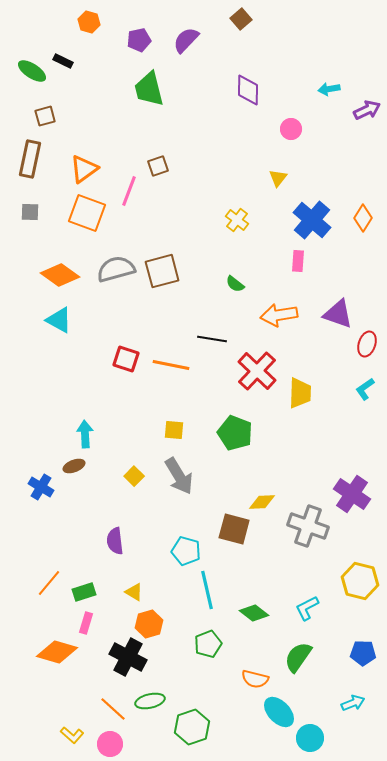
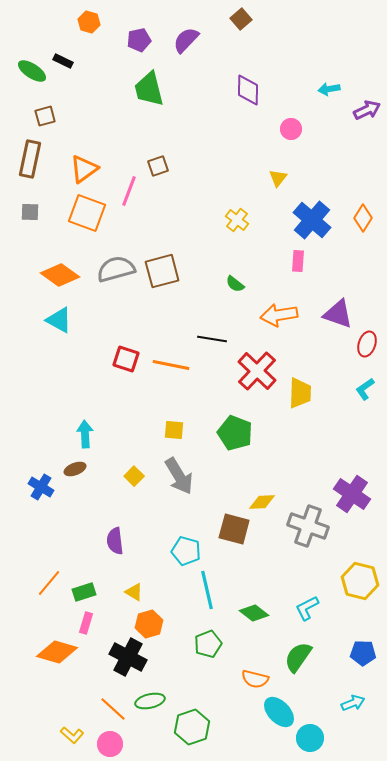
brown ellipse at (74, 466): moved 1 px right, 3 px down
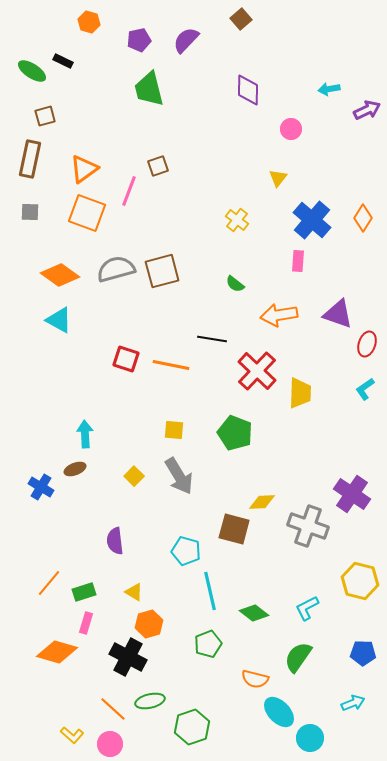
cyan line at (207, 590): moved 3 px right, 1 px down
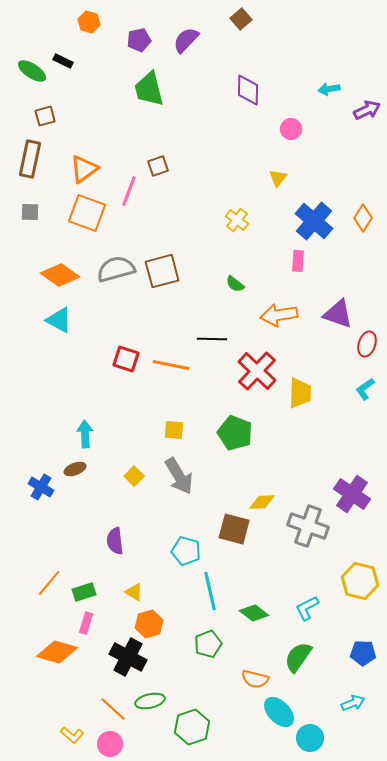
blue cross at (312, 220): moved 2 px right, 1 px down
black line at (212, 339): rotated 8 degrees counterclockwise
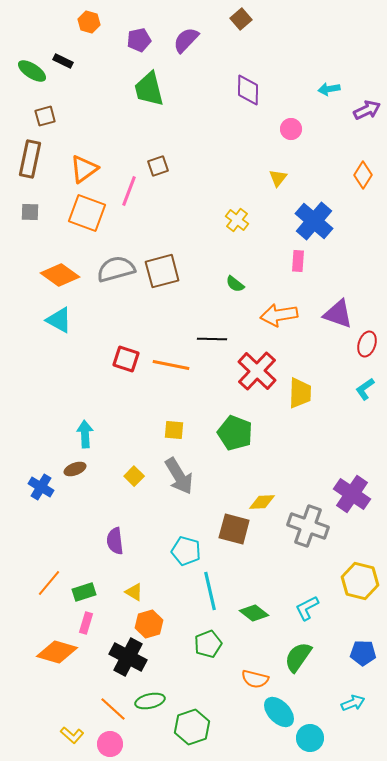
orange diamond at (363, 218): moved 43 px up
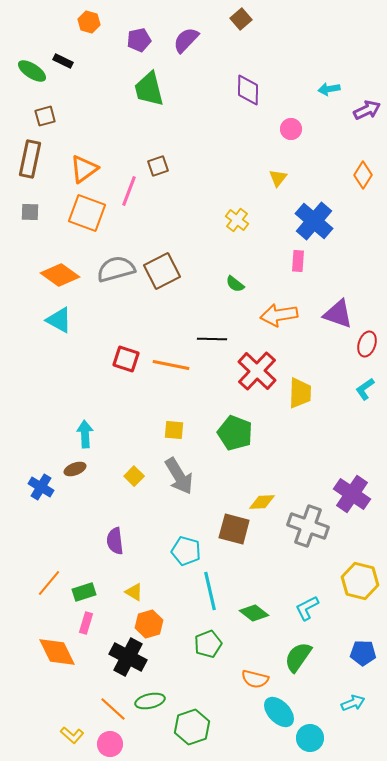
brown square at (162, 271): rotated 12 degrees counterclockwise
orange diamond at (57, 652): rotated 48 degrees clockwise
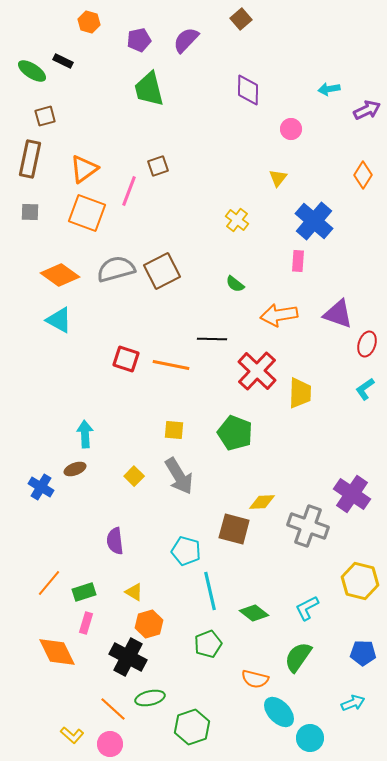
green ellipse at (150, 701): moved 3 px up
